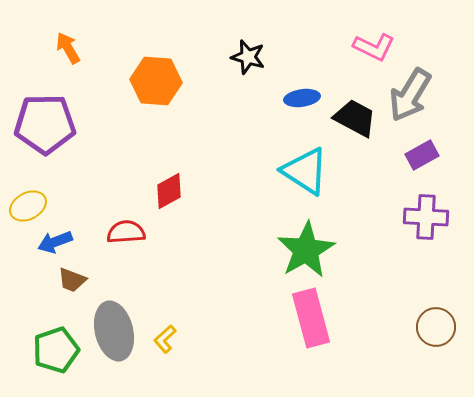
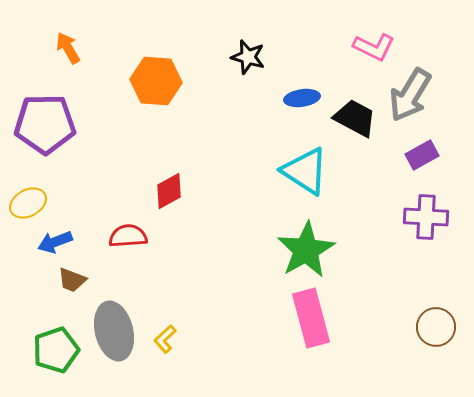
yellow ellipse: moved 3 px up
red semicircle: moved 2 px right, 4 px down
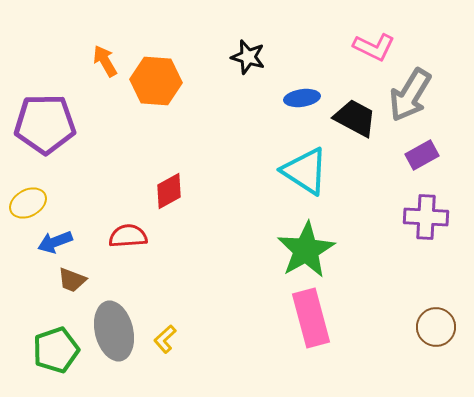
orange arrow: moved 37 px right, 13 px down
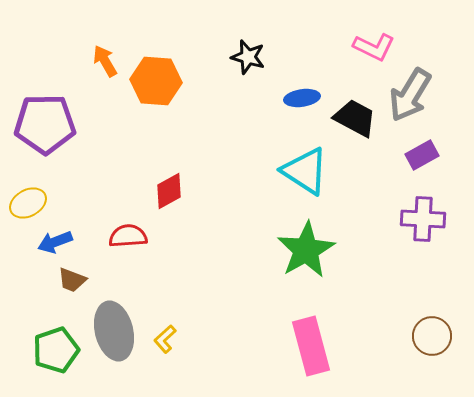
purple cross: moved 3 px left, 2 px down
pink rectangle: moved 28 px down
brown circle: moved 4 px left, 9 px down
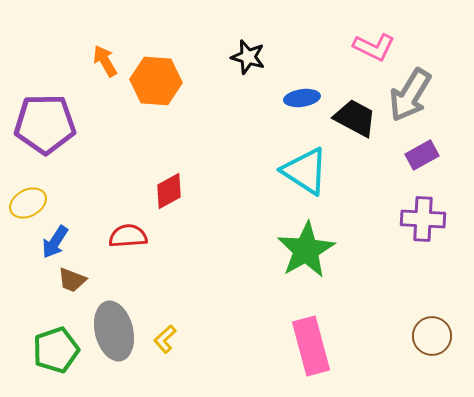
blue arrow: rotated 36 degrees counterclockwise
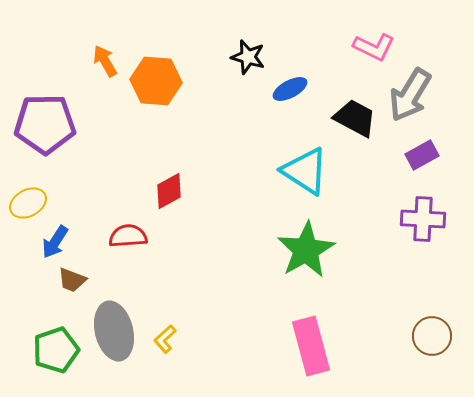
blue ellipse: moved 12 px left, 9 px up; rotated 20 degrees counterclockwise
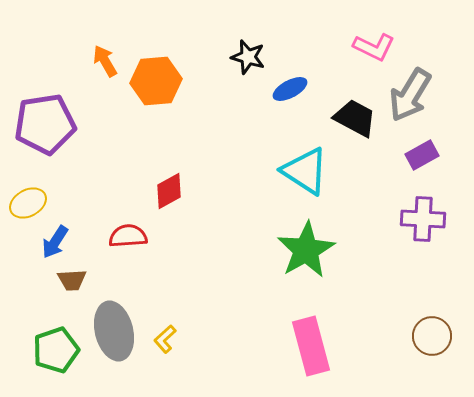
orange hexagon: rotated 9 degrees counterclockwise
purple pentagon: rotated 8 degrees counterclockwise
brown trapezoid: rotated 24 degrees counterclockwise
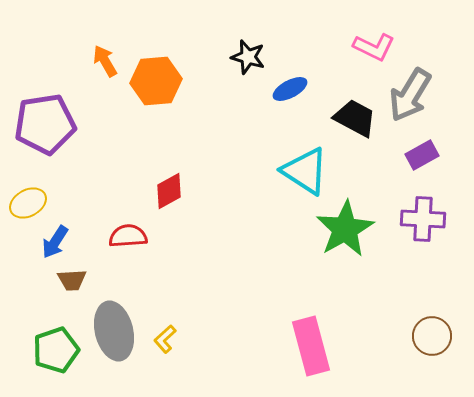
green star: moved 39 px right, 21 px up
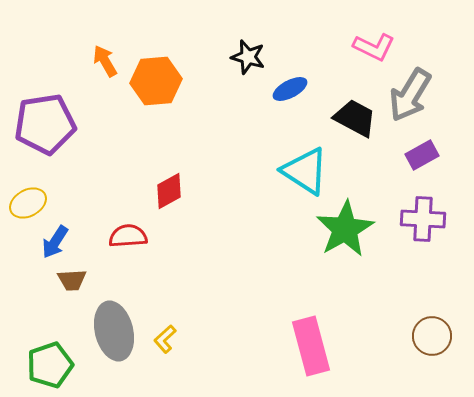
green pentagon: moved 6 px left, 15 px down
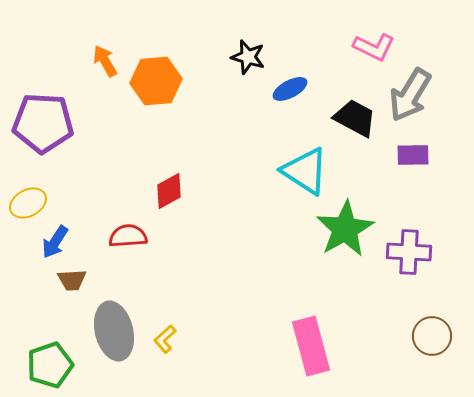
purple pentagon: moved 2 px left, 1 px up; rotated 12 degrees clockwise
purple rectangle: moved 9 px left; rotated 28 degrees clockwise
purple cross: moved 14 px left, 33 px down
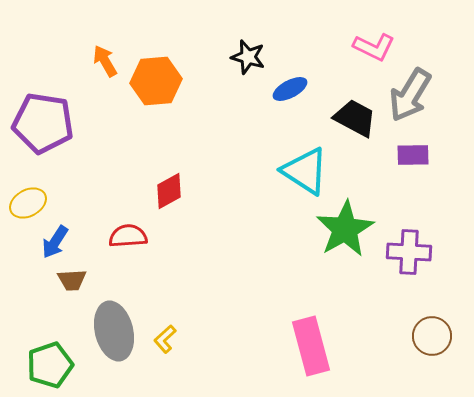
purple pentagon: rotated 6 degrees clockwise
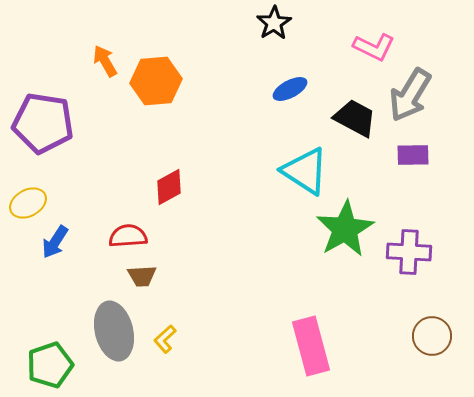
black star: moved 26 px right, 34 px up; rotated 24 degrees clockwise
red diamond: moved 4 px up
brown trapezoid: moved 70 px right, 4 px up
